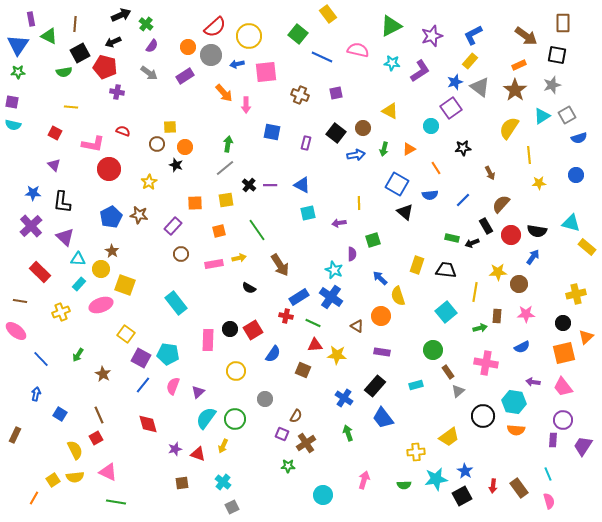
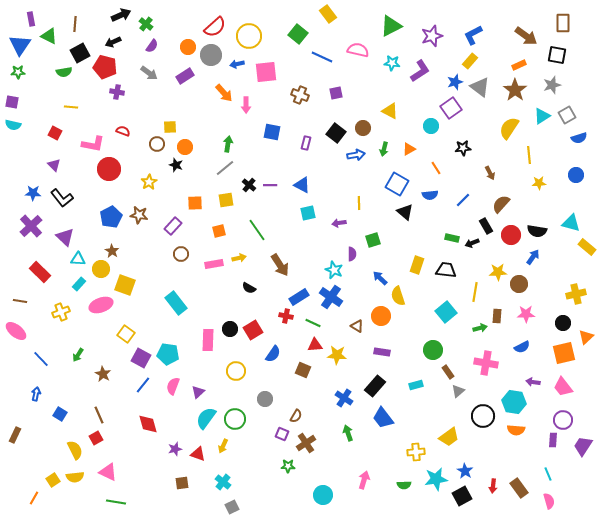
blue triangle at (18, 45): moved 2 px right
black L-shape at (62, 202): moved 4 px up; rotated 45 degrees counterclockwise
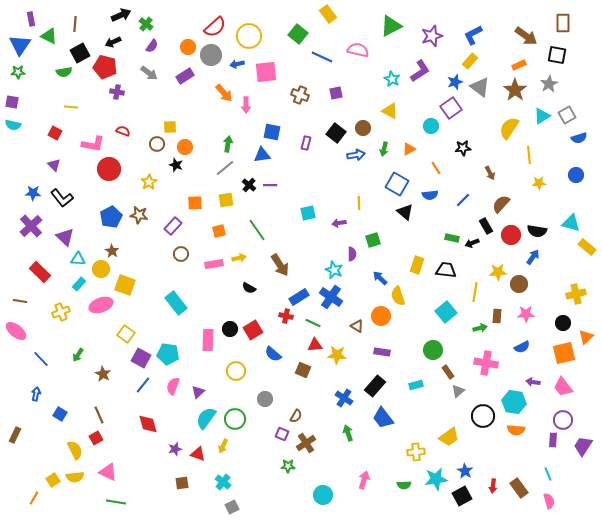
cyan star at (392, 63): moved 16 px down; rotated 21 degrees clockwise
gray star at (552, 85): moved 3 px left, 1 px up; rotated 12 degrees counterclockwise
blue triangle at (302, 185): moved 40 px left, 30 px up; rotated 36 degrees counterclockwise
blue semicircle at (273, 354): rotated 96 degrees clockwise
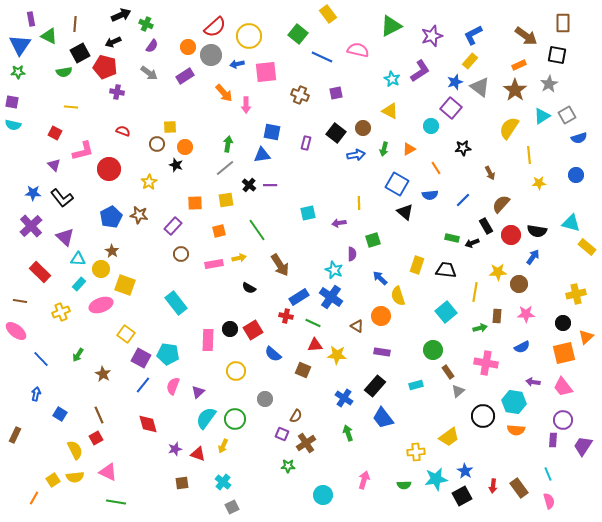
green cross at (146, 24): rotated 16 degrees counterclockwise
purple square at (451, 108): rotated 15 degrees counterclockwise
pink L-shape at (93, 144): moved 10 px left, 7 px down; rotated 25 degrees counterclockwise
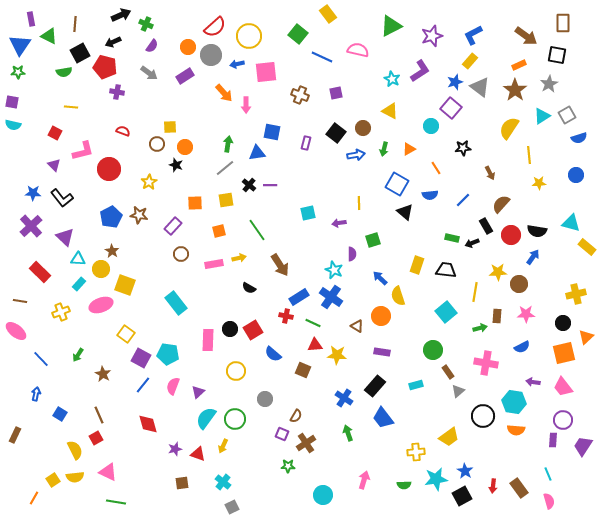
blue triangle at (262, 155): moved 5 px left, 2 px up
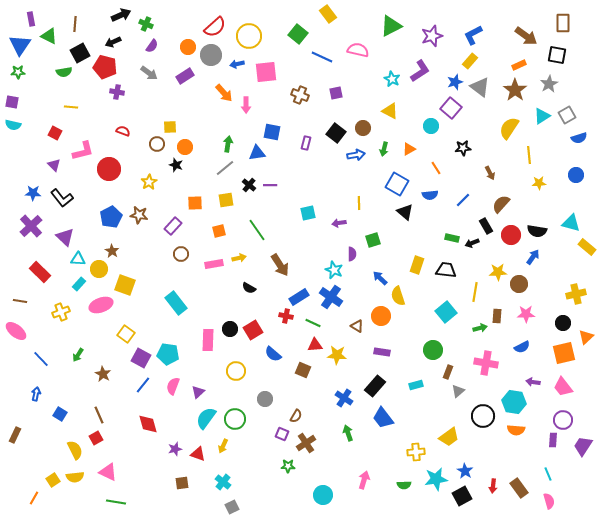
yellow circle at (101, 269): moved 2 px left
brown rectangle at (448, 372): rotated 56 degrees clockwise
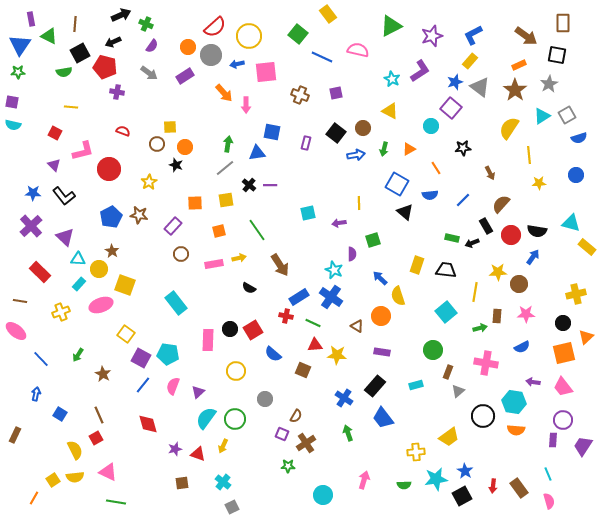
black L-shape at (62, 198): moved 2 px right, 2 px up
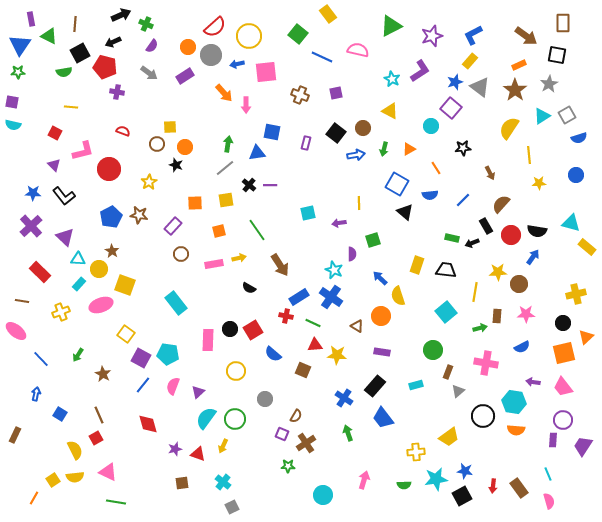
brown line at (20, 301): moved 2 px right
blue star at (465, 471): rotated 21 degrees counterclockwise
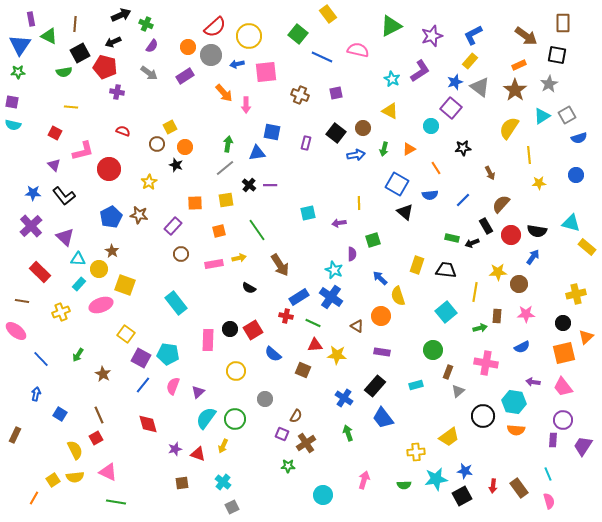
yellow square at (170, 127): rotated 24 degrees counterclockwise
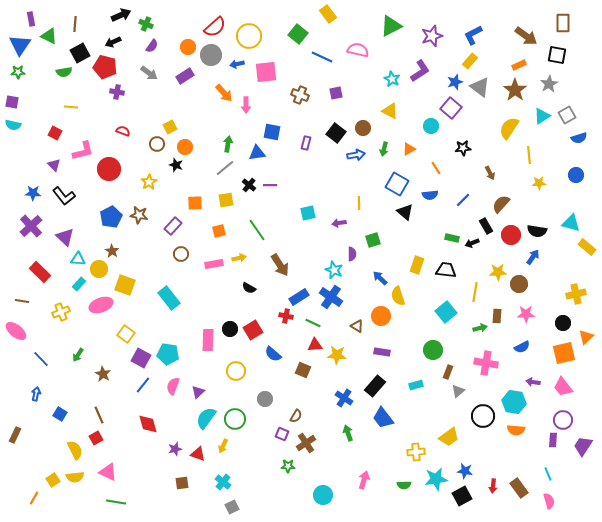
cyan rectangle at (176, 303): moved 7 px left, 5 px up
